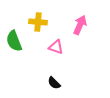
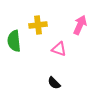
yellow cross: moved 3 px down; rotated 12 degrees counterclockwise
green semicircle: rotated 15 degrees clockwise
pink triangle: moved 3 px right, 2 px down
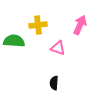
green semicircle: rotated 100 degrees clockwise
pink triangle: moved 1 px left, 1 px up
black semicircle: rotated 48 degrees clockwise
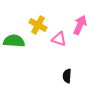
yellow cross: rotated 36 degrees clockwise
pink triangle: moved 1 px right, 9 px up
black semicircle: moved 13 px right, 7 px up
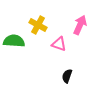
pink triangle: moved 5 px down
black semicircle: rotated 16 degrees clockwise
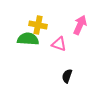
yellow cross: rotated 18 degrees counterclockwise
green semicircle: moved 14 px right, 2 px up
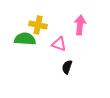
pink arrow: rotated 18 degrees counterclockwise
green semicircle: moved 3 px left
black semicircle: moved 9 px up
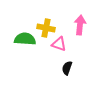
yellow cross: moved 8 px right, 3 px down
black semicircle: moved 1 px down
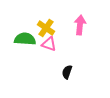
yellow cross: rotated 24 degrees clockwise
pink triangle: moved 10 px left
black semicircle: moved 4 px down
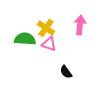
black semicircle: moved 1 px left; rotated 56 degrees counterclockwise
